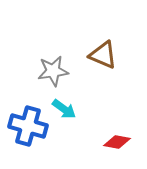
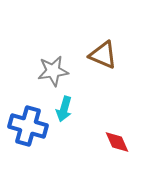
cyan arrow: rotated 70 degrees clockwise
red diamond: rotated 56 degrees clockwise
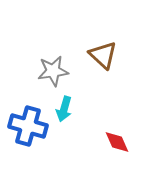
brown triangle: rotated 20 degrees clockwise
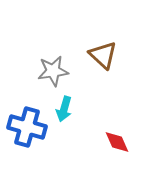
blue cross: moved 1 px left, 1 px down
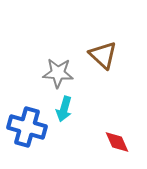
gray star: moved 5 px right, 2 px down; rotated 12 degrees clockwise
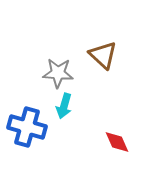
cyan arrow: moved 3 px up
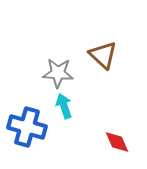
cyan arrow: rotated 145 degrees clockwise
